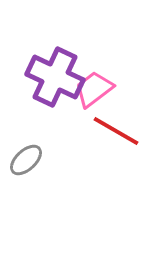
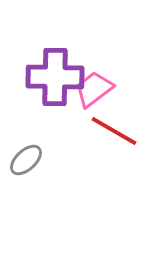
purple cross: rotated 24 degrees counterclockwise
red line: moved 2 px left
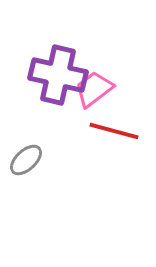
purple cross: moved 3 px right, 2 px up; rotated 12 degrees clockwise
red line: rotated 15 degrees counterclockwise
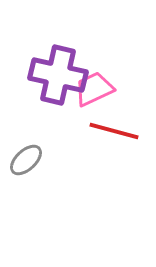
pink trapezoid: rotated 12 degrees clockwise
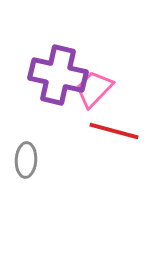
pink trapezoid: rotated 21 degrees counterclockwise
gray ellipse: rotated 44 degrees counterclockwise
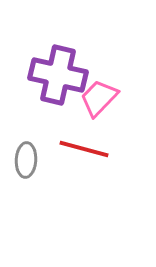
pink trapezoid: moved 5 px right, 9 px down
red line: moved 30 px left, 18 px down
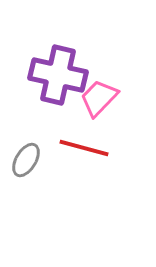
red line: moved 1 px up
gray ellipse: rotated 28 degrees clockwise
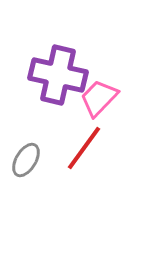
red line: rotated 69 degrees counterclockwise
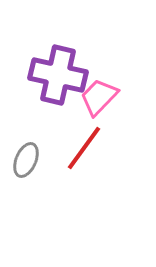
pink trapezoid: moved 1 px up
gray ellipse: rotated 8 degrees counterclockwise
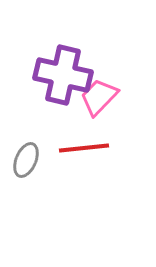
purple cross: moved 5 px right
red line: rotated 48 degrees clockwise
